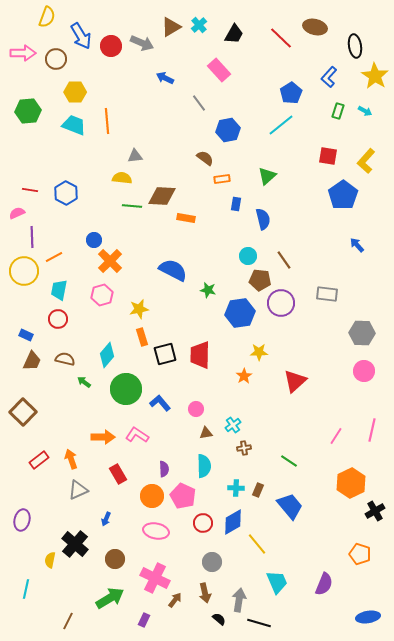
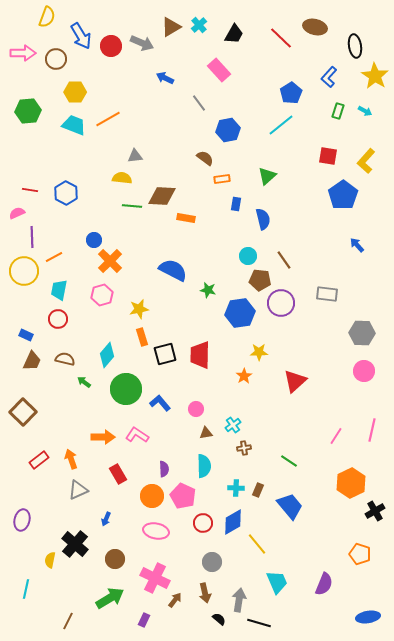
orange line at (107, 121): moved 1 px right, 2 px up; rotated 65 degrees clockwise
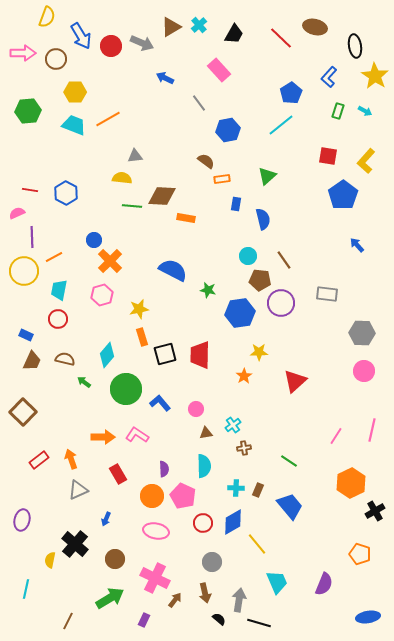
brown semicircle at (205, 158): moved 1 px right, 3 px down
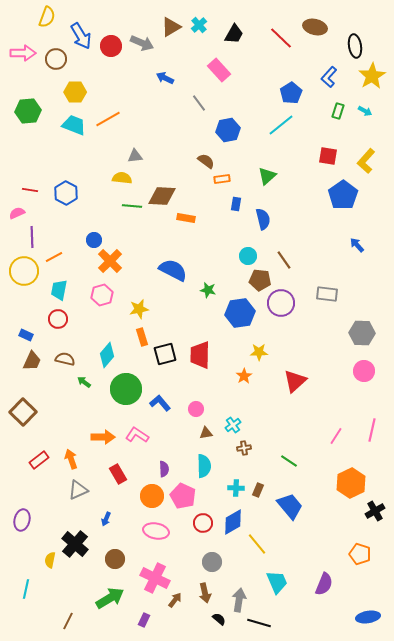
yellow star at (375, 76): moved 3 px left; rotated 8 degrees clockwise
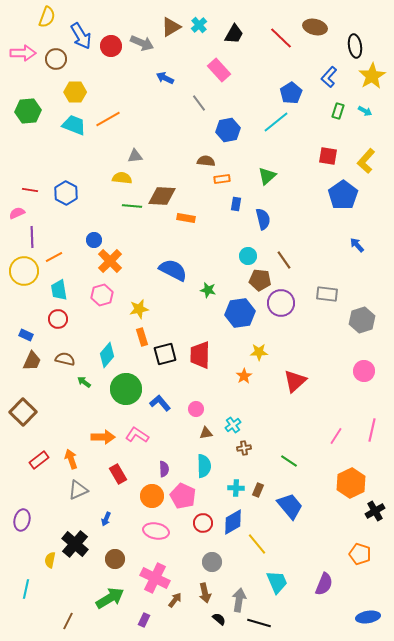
cyan line at (281, 125): moved 5 px left, 3 px up
brown semicircle at (206, 161): rotated 30 degrees counterclockwise
cyan trapezoid at (59, 290): rotated 20 degrees counterclockwise
gray hexagon at (362, 333): moved 13 px up; rotated 20 degrees counterclockwise
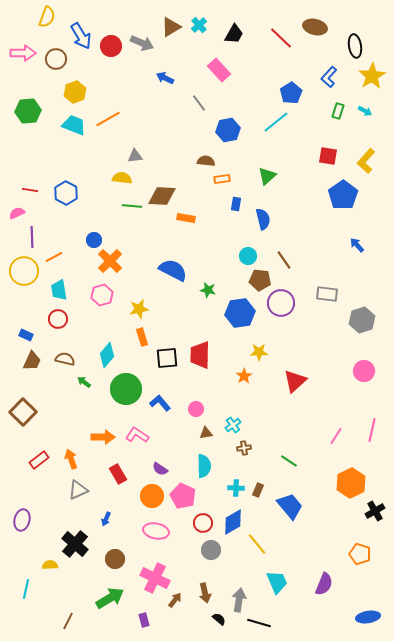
yellow hexagon at (75, 92): rotated 20 degrees counterclockwise
black square at (165, 354): moved 2 px right, 4 px down; rotated 10 degrees clockwise
purple semicircle at (164, 469): moved 4 px left; rotated 126 degrees clockwise
yellow semicircle at (50, 560): moved 5 px down; rotated 77 degrees clockwise
gray circle at (212, 562): moved 1 px left, 12 px up
purple rectangle at (144, 620): rotated 40 degrees counterclockwise
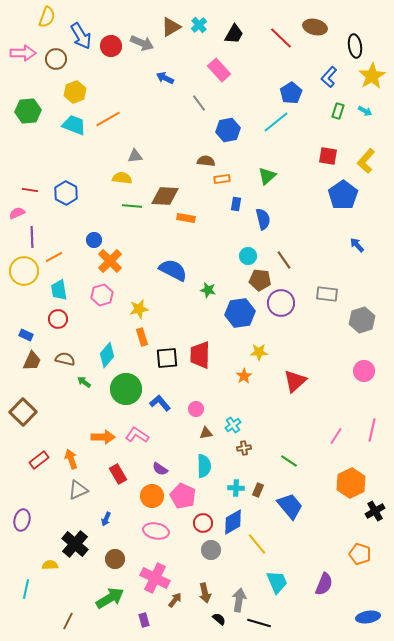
brown diamond at (162, 196): moved 3 px right
